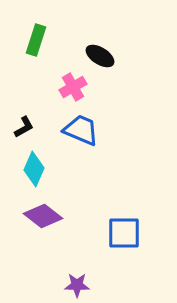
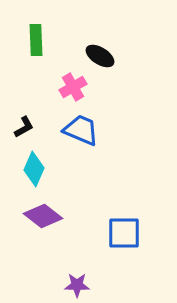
green rectangle: rotated 20 degrees counterclockwise
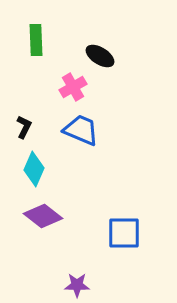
black L-shape: rotated 35 degrees counterclockwise
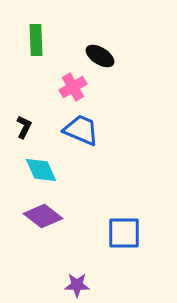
cyan diamond: moved 7 px right, 1 px down; rotated 48 degrees counterclockwise
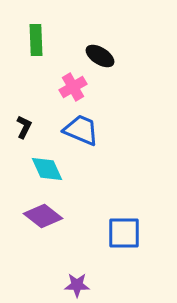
cyan diamond: moved 6 px right, 1 px up
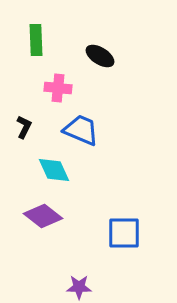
pink cross: moved 15 px left, 1 px down; rotated 36 degrees clockwise
cyan diamond: moved 7 px right, 1 px down
purple star: moved 2 px right, 2 px down
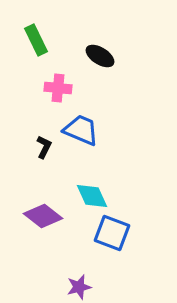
green rectangle: rotated 24 degrees counterclockwise
black L-shape: moved 20 px right, 20 px down
cyan diamond: moved 38 px right, 26 px down
blue square: moved 12 px left; rotated 21 degrees clockwise
purple star: rotated 15 degrees counterclockwise
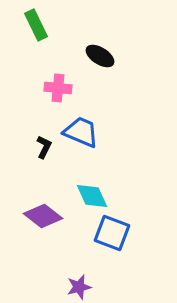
green rectangle: moved 15 px up
blue trapezoid: moved 2 px down
